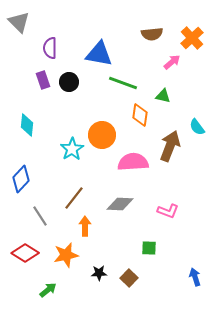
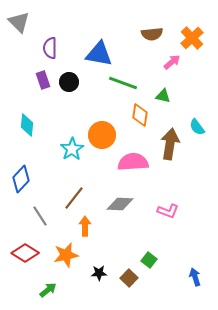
brown arrow: moved 2 px up; rotated 12 degrees counterclockwise
green square: moved 12 px down; rotated 35 degrees clockwise
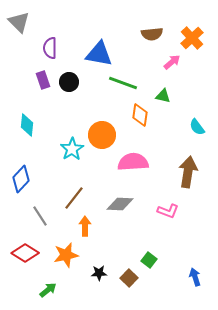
brown arrow: moved 18 px right, 28 px down
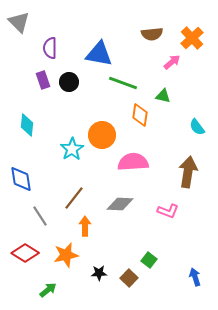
blue diamond: rotated 52 degrees counterclockwise
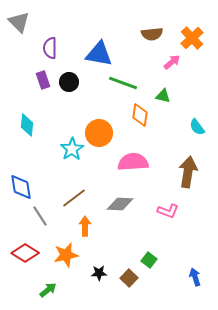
orange circle: moved 3 px left, 2 px up
blue diamond: moved 8 px down
brown line: rotated 15 degrees clockwise
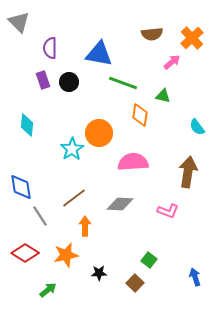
brown square: moved 6 px right, 5 px down
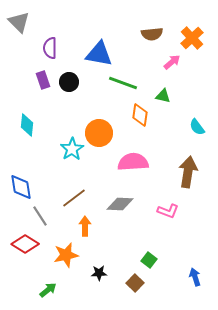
red diamond: moved 9 px up
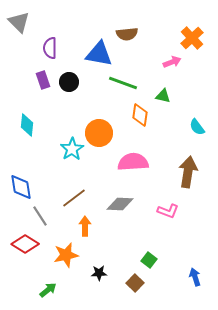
brown semicircle: moved 25 px left
pink arrow: rotated 18 degrees clockwise
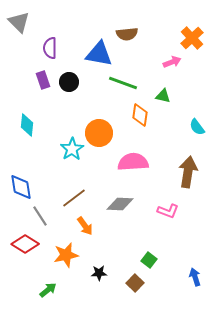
orange arrow: rotated 144 degrees clockwise
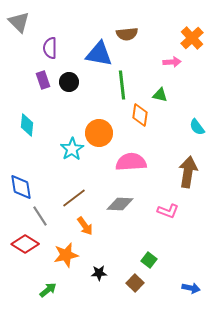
pink arrow: rotated 18 degrees clockwise
green line: moved 1 px left, 2 px down; rotated 64 degrees clockwise
green triangle: moved 3 px left, 1 px up
pink semicircle: moved 2 px left
blue arrow: moved 4 px left, 11 px down; rotated 120 degrees clockwise
